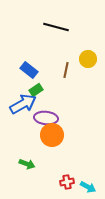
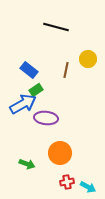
orange circle: moved 8 px right, 18 px down
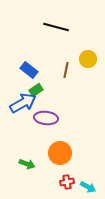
blue arrow: moved 1 px up
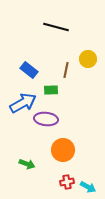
green rectangle: moved 15 px right; rotated 32 degrees clockwise
purple ellipse: moved 1 px down
orange circle: moved 3 px right, 3 px up
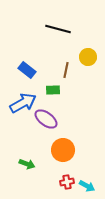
black line: moved 2 px right, 2 px down
yellow circle: moved 2 px up
blue rectangle: moved 2 px left
green rectangle: moved 2 px right
purple ellipse: rotated 30 degrees clockwise
cyan arrow: moved 1 px left, 1 px up
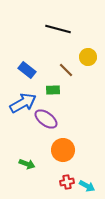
brown line: rotated 56 degrees counterclockwise
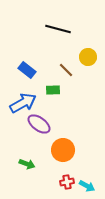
purple ellipse: moved 7 px left, 5 px down
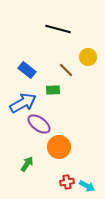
orange circle: moved 4 px left, 3 px up
green arrow: rotated 77 degrees counterclockwise
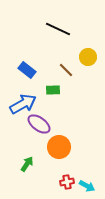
black line: rotated 10 degrees clockwise
blue arrow: moved 1 px down
